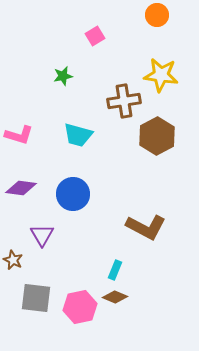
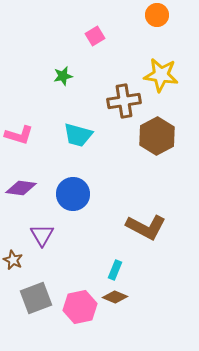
gray square: rotated 28 degrees counterclockwise
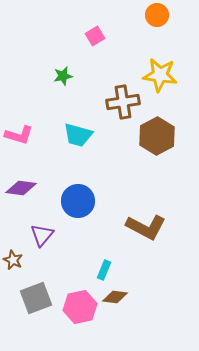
yellow star: moved 1 px left
brown cross: moved 1 px left, 1 px down
blue circle: moved 5 px right, 7 px down
purple triangle: rotated 10 degrees clockwise
cyan rectangle: moved 11 px left
brown diamond: rotated 15 degrees counterclockwise
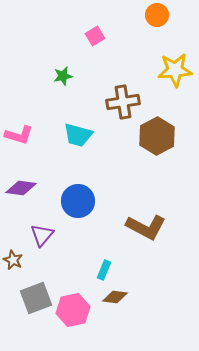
yellow star: moved 15 px right, 5 px up; rotated 12 degrees counterclockwise
pink hexagon: moved 7 px left, 3 px down
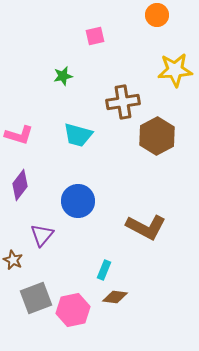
pink square: rotated 18 degrees clockwise
purple diamond: moved 1 px left, 3 px up; rotated 60 degrees counterclockwise
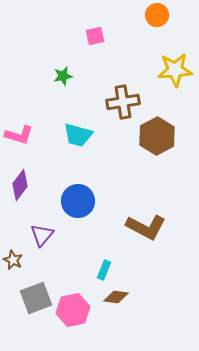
brown diamond: moved 1 px right
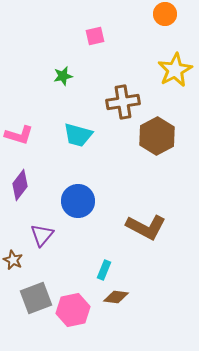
orange circle: moved 8 px right, 1 px up
yellow star: rotated 24 degrees counterclockwise
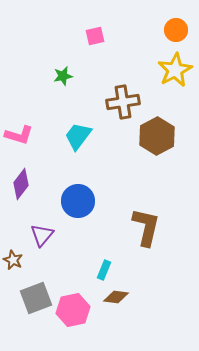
orange circle: moved 11 px right, 16 px down
cyan trapezoid: moved 1 px down; rotated 112 degrees clockwise
purple diamond: moved 1 px right, 1 px up
brown L-shape: rotated 105 degrees counterclockwise
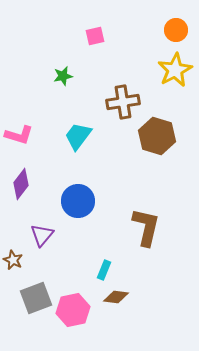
brown hexagon: rotated 15 degrees counterclockwise
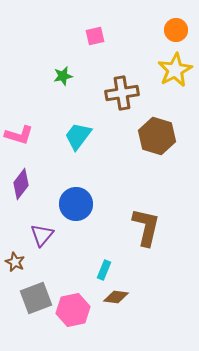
brown cross: moved 1 px left, 9 px up
blue circle: moved 2 px left, 3 px down
brown star: moved 2 px right, 2 px down
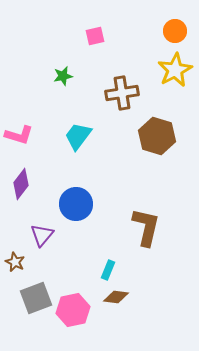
orange circle: moved 1 px left, 1 px down
cyan rectangle: moved 4 px right
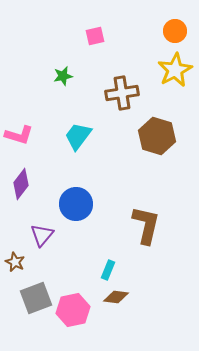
brown L-shape: moved 2 px up
